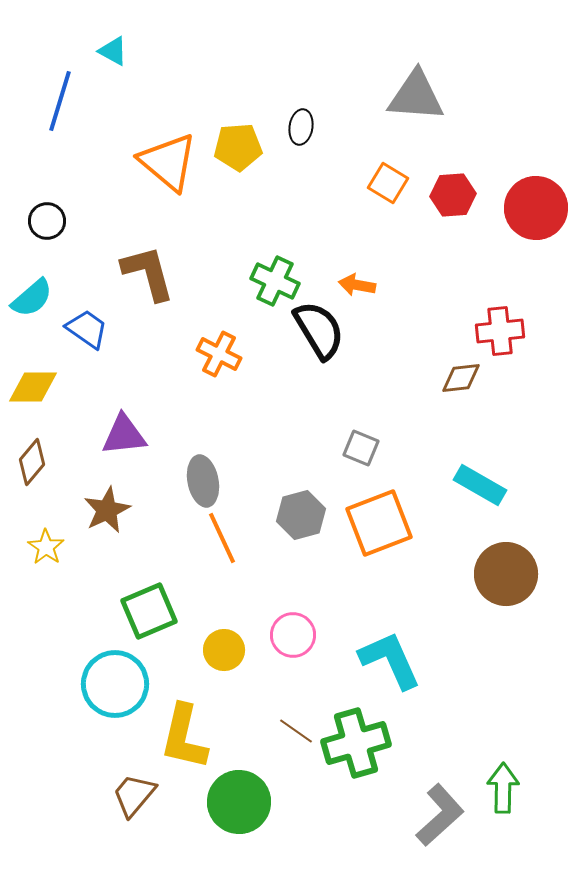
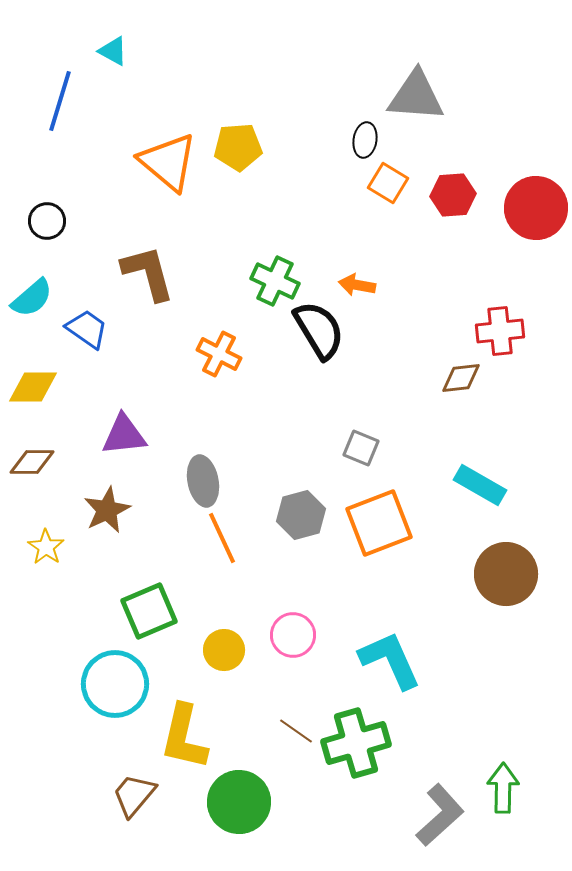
black ellipse at (301, 127): moved 64 px right, 13 px down
brown diamond at (32, 462): rotated 51 degrees clockwise
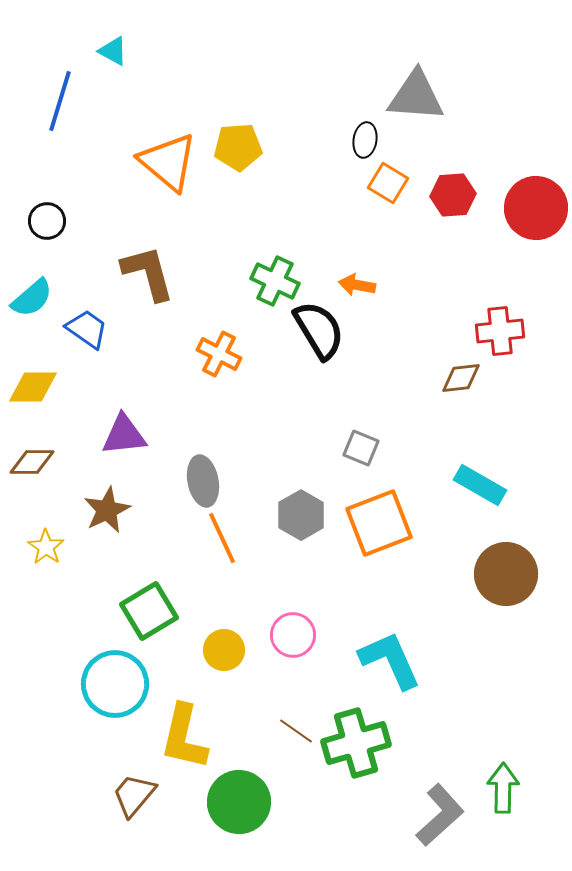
gray hexagon at (301, 515): rotated 15 degrees counterclockwise
green square at (149, 611): rotated 8 degrees counterclockwise
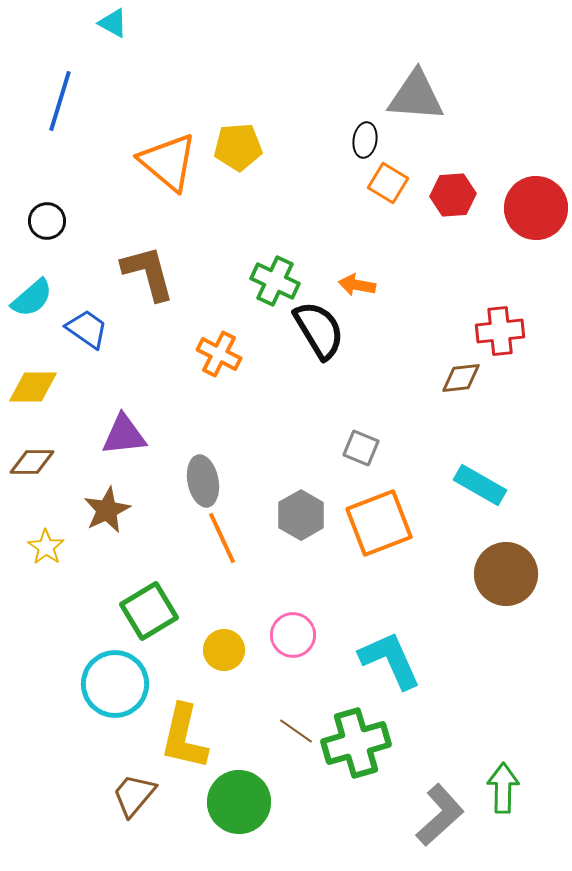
cyan triangle at (113, 51): moved 28 px up
